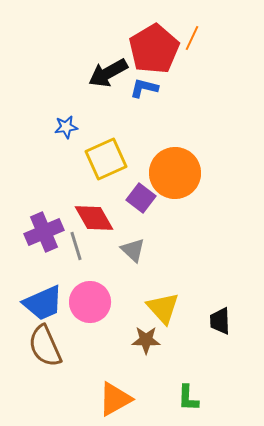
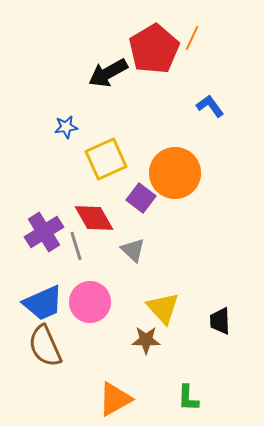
blue L-shape: moved 66 px right, 18 px down; rotated 40 degrees clockwise
purple cross: rotated 9 degrees counterclockwise
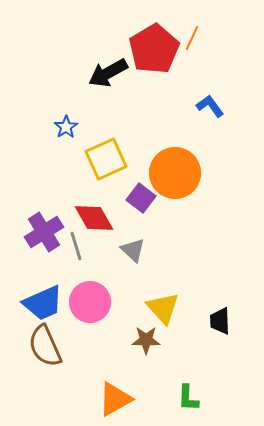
blue star: rotated 25 degrees counterclockwise
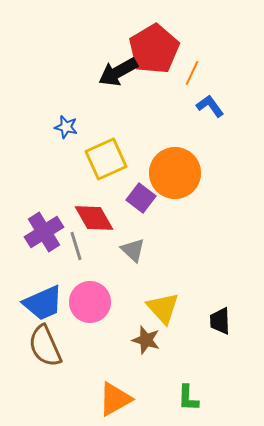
orange line: moved 35 px down
black arrow: moved 10 px right, 1 px up
blue star: rotated 25 degrees counterclockwise
brown star: rotated 16 degrees clockwise
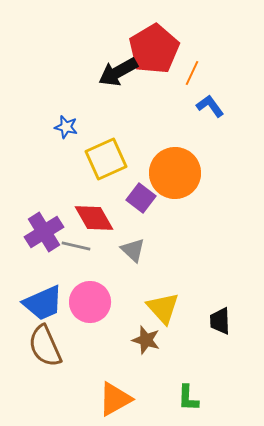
gray line: rotated 60 degrees counterclockwise
